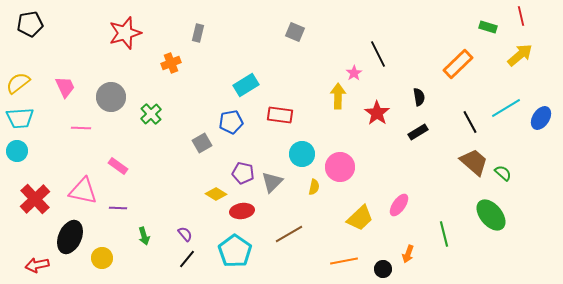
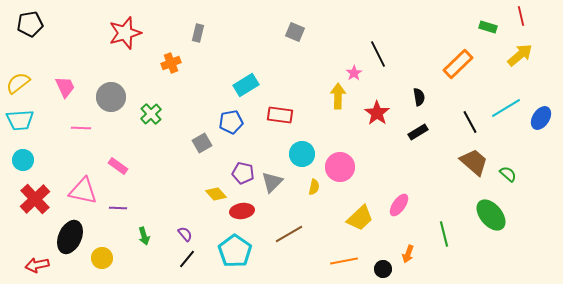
cyan trapezoid at (20, 118): moved 2 px down
cyan circle at (17, 151): moved 6 px right, 9 px down
green semicircle at (503, 173): moved 5 px right, 1 px down
yellow diamond at (216, 194): rotated 15 degrees clockwise
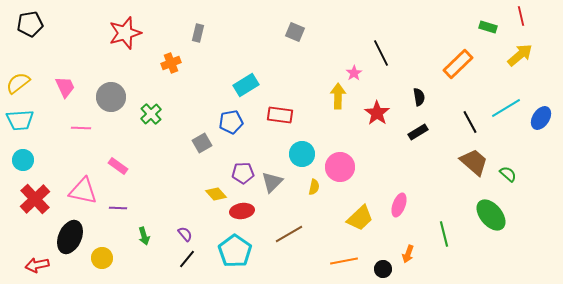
black line at (378, 54): moved 3 px right, 1 px up
purple pentagon at (243, 173): rotated 15 degrees counterclockwise
pink ellipse at (399, 205): rotated 15 degrees counterclockwise
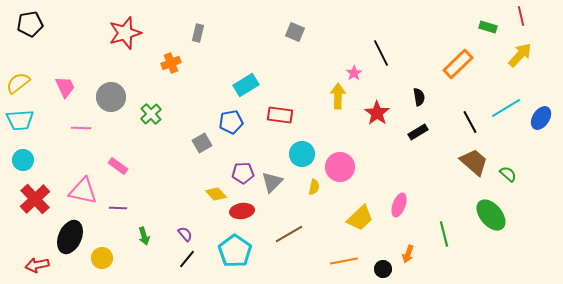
yellow arrow at (520, 55): rotated 8 degrees counterclockwise
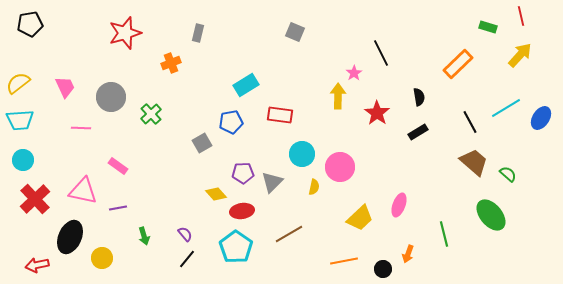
purple line at (118, 208): rotated 12 degrees counterclockwise
cyan pentagon at (235, 251): moved 1 px right, 4 px up
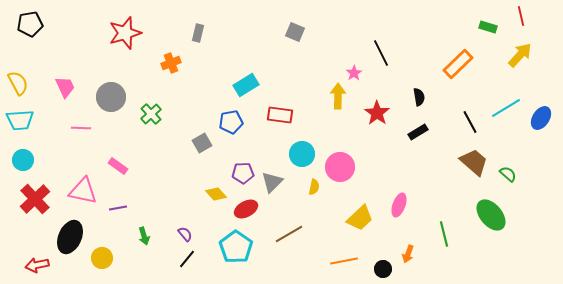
yellow semicircle at (18, 83): rotated 100 degrees clockwise
red ellipse at (242, 211): moved 4 px right, 2 px up; rotated 20 degrees counterclockwise
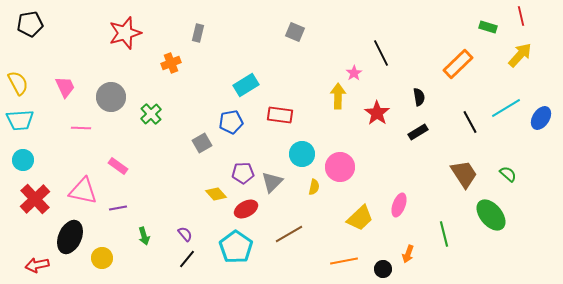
brown trapezoid at (474, 162): moved 10 px left, 12 px down; rotated 16 degrees clockwise
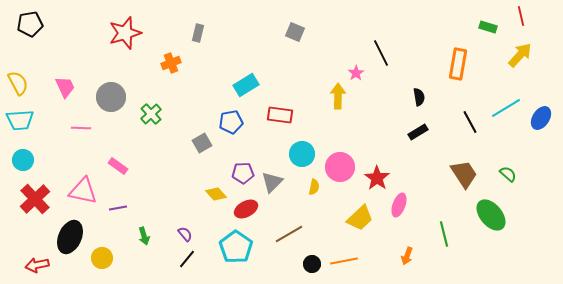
orange rectangle at (458, 64): rotated 36 degrees counterclockwise
pink star at (354, 73): moved 2 px right
red star at (377, 113): moved 65 px down
orange arrow at (408, 254): moved 1 px left, 2 px down
black circle at (383, 269): moved 71 px left, 5 px up
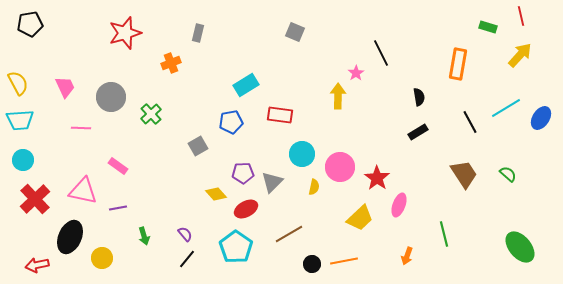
gray square at (202, 143): moved 4 px left, 3 px down
green ellipse at (491, 215): moved 29 px right, 32 px down
